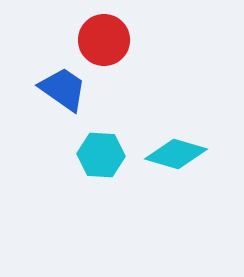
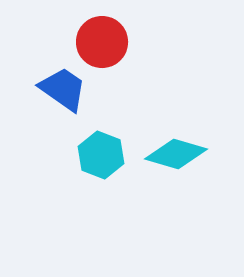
red circle: moved 2 px left, 2 px down
cyan hexagon: rotated 18 degrees clockwise
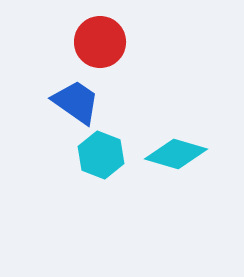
red circle: moved 2 px left
blue trapezoid: moved 13 px right, 13 px down
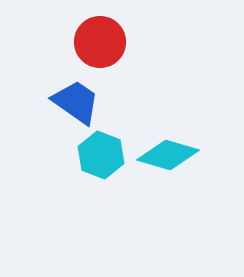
cyan diamond: moved 8 px left, 1 px down
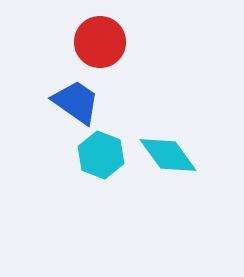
cyan diamond: rotated 38 degrees clockwise
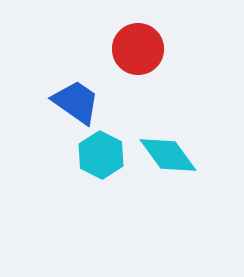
red circle: moved 38 px right, 7 px down
cyan hexagon: rotated 6 degrees clockwise
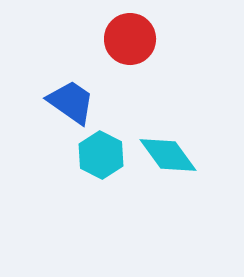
red circle: moved 8 px left, 10 px up
blue trapezoid: moved 5 px left
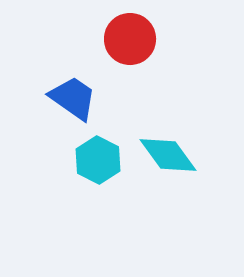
blue trapezoid: moved 2 px right, 4 px up
cyan hexagon: moved 3 px left, 5 px down
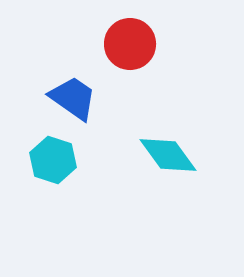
red circle: moved 5 px down
cyan hexagon: moved 45 px left; rotated 9 degrees counterclockwise
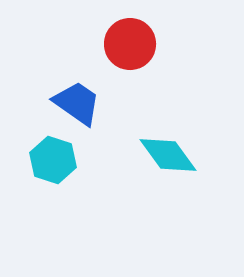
blue trapezoid: moved 4 px right, 5 px down
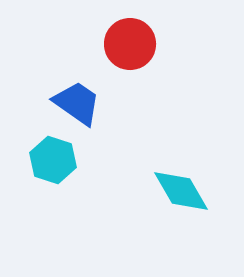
cyan diamond: moved 13 px right, 36 px down; rotated 6 degrees clockwise
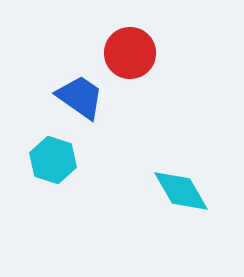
red circle: moved 9 px down
blue trapezoid: moved 3 px right, 6 px up
